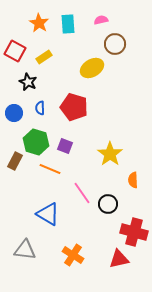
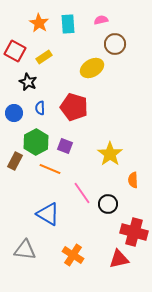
green hexagon: rotated 15 degrees clockwise
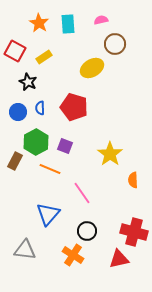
blue circle: moved 4 px right, 1 px up
black circle: moved 21 px left, 27 px down
blue triangle: rotated 40 degrees clockwise
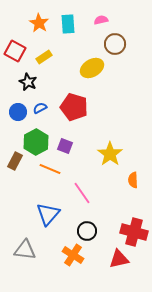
blue semicircle: rotated 64 degrees clockwise
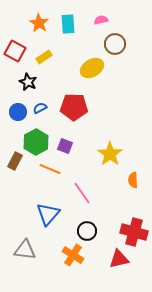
red pentagon: rotated 16 degrees counterclockwise
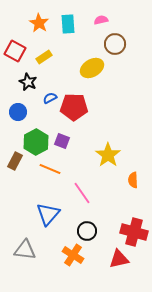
blue semicircle: moved 10 px right, 10 px up
purple square: moved 3 px left, 5 px up
yellow star: moved 2 px left, 1 px down
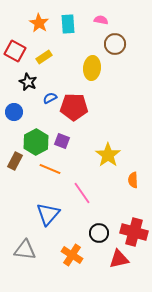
pink semicircle: rotated 24 degrees clockwise
yellow ellipse: rotated 55 degrees counterclockwise
blue circle: moved 4 px left
black circle: moved 12 px right, 2 px down
orange cross: moved 1 px left
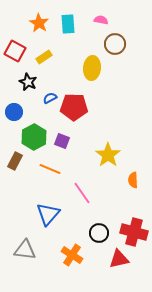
green hexagon: moved 2 px left, 5 px up
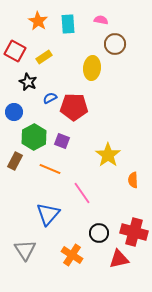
orange star: moved 1 px left, 2 px up
gray triangle: rotated 50 degrees clockwise
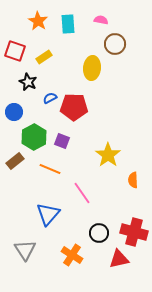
red square: rotated 10 degrees counterclockwise
brown rectangle: rotated 24 degrees clockwise
